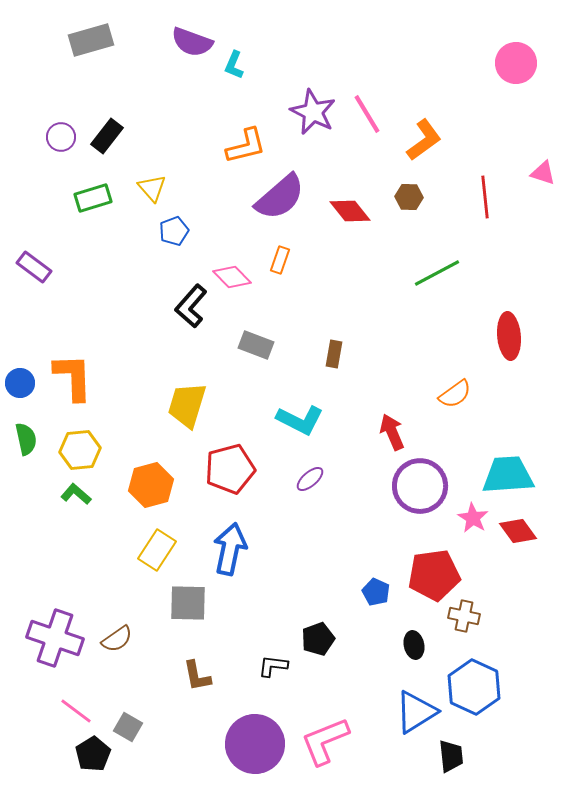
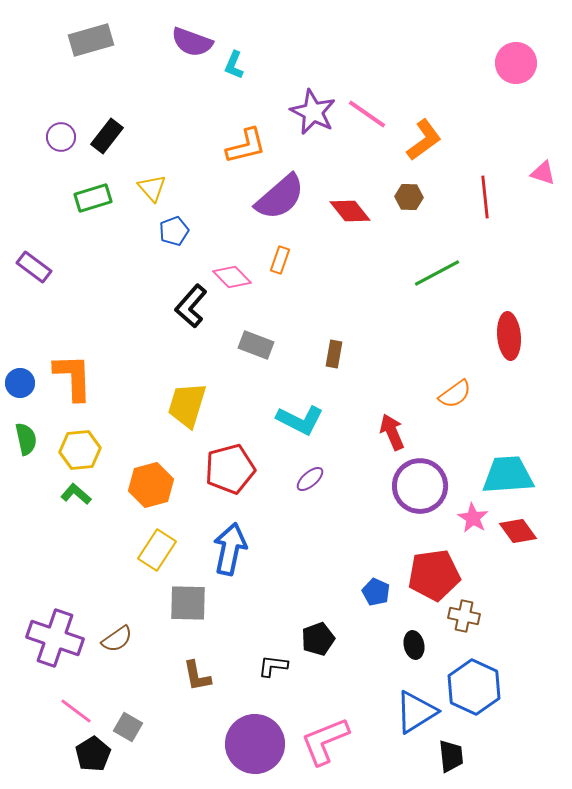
pink line at (367, 114): rotated 24 degrees counterclockwise
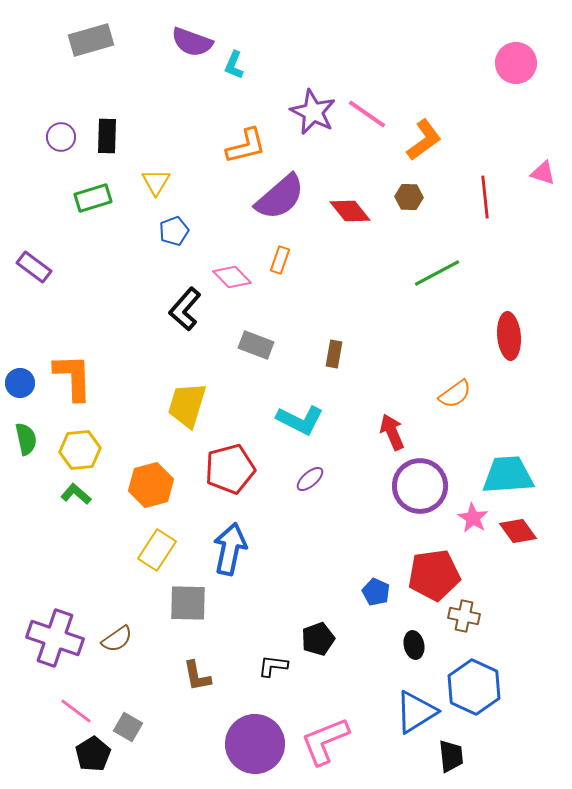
black rectangle at (107, 136): rotated 36 degrees counterclockwise
yellow triangle at (152, 188): moved 4 px right, 6 px up; rotated 12 degrees clockwise
black L-shape at (191, 306): moved 6 px left, 3 px down
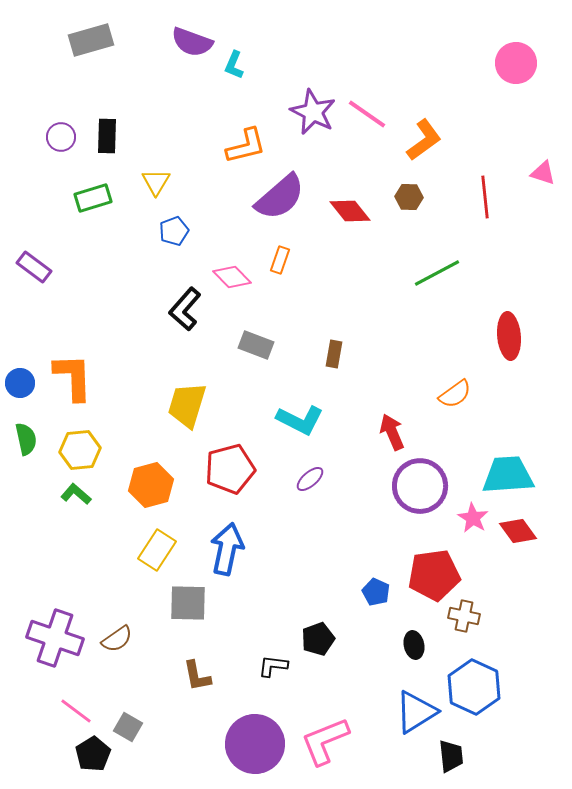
blue arrow at (230, 549): moved 3 px left
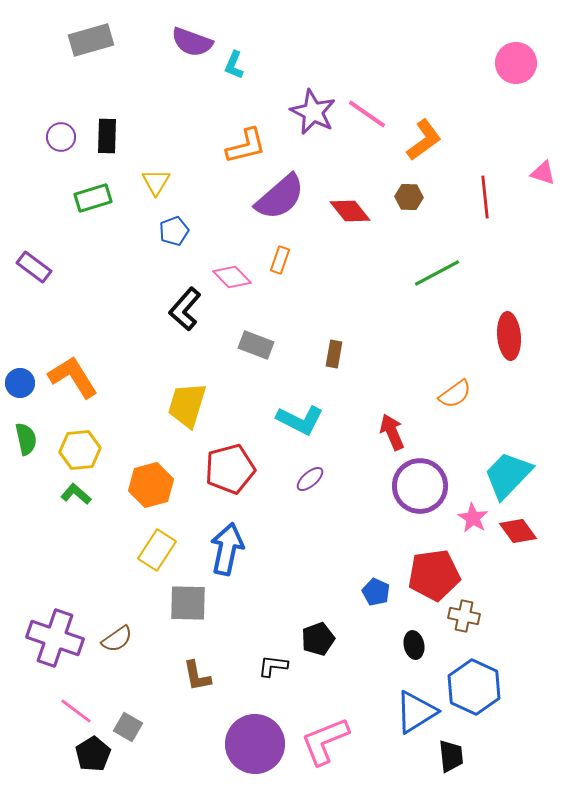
orange L-shape at (73, 377): rotated 30 degrees counterclockwise
cyan trapezoid at (508, 475): rotated 42 degrees counterclockwise
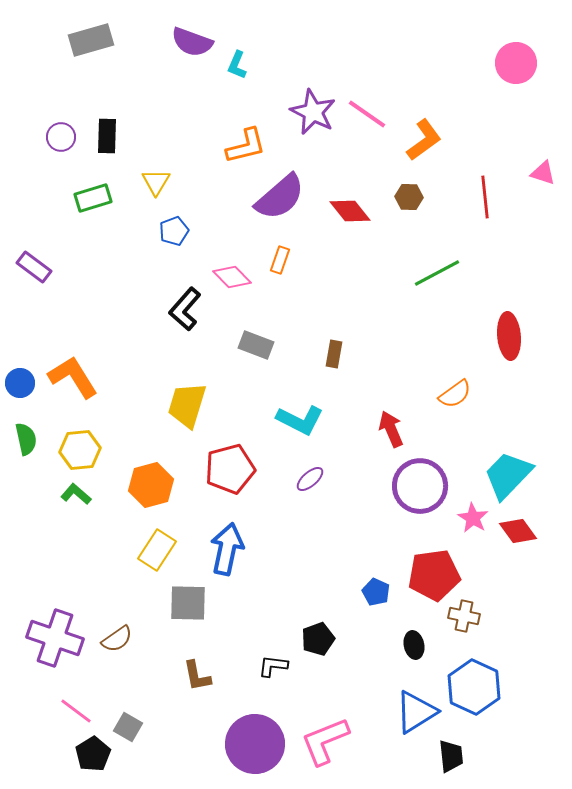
cyan L-shape at (234, 65): moved 3 px right
red arrow at (392, 432): moved 1 px left, 3 px up
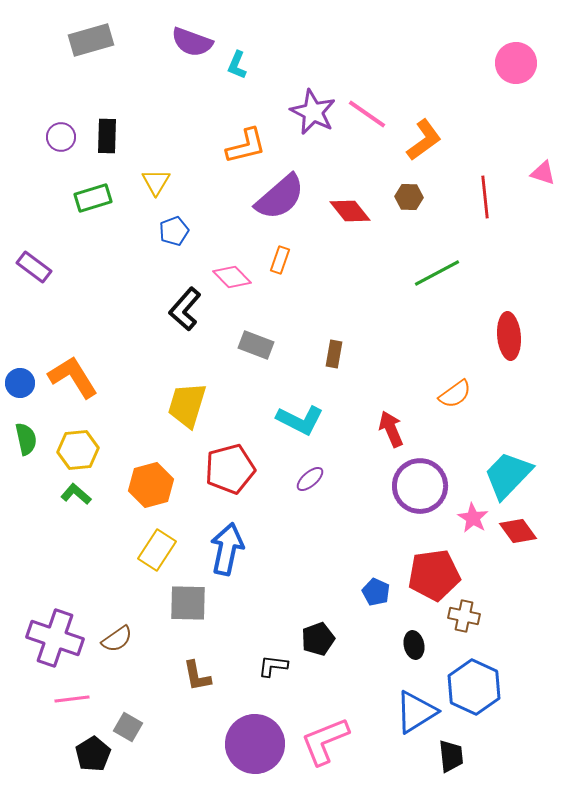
yellow hexagon at (80, 450): moved 2 px left
pink line at (76, 711): moved 4 px left, 12 px up; rotated 44 degrees counterclockwise
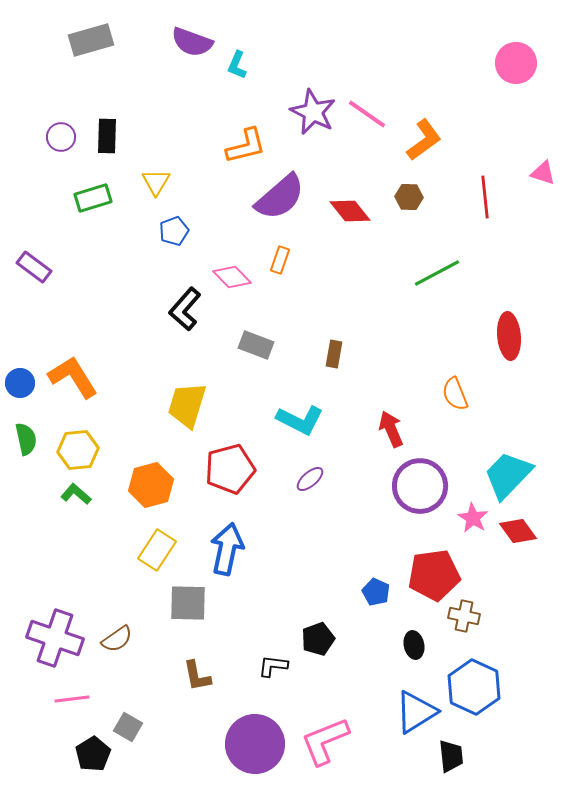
orange semicircle at (455, 394): rotated 104 degrees clockwise
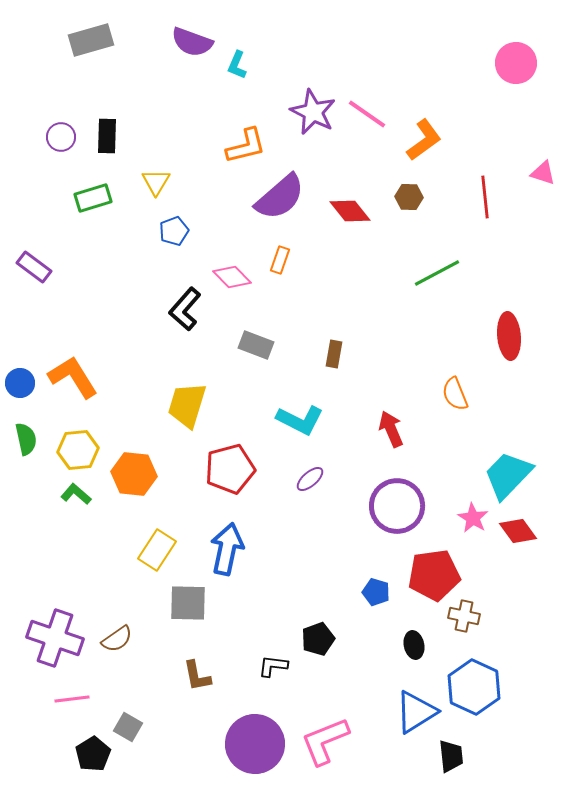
orange hexagon at (151, 485): moved 17 px left, 11 px up; rotated 21 degrees clockwise
purple circle at (420, 486): moved 23 px left, 20 px down
blue pentagon at (376, 592): rotated 8 degrees counterclockwise
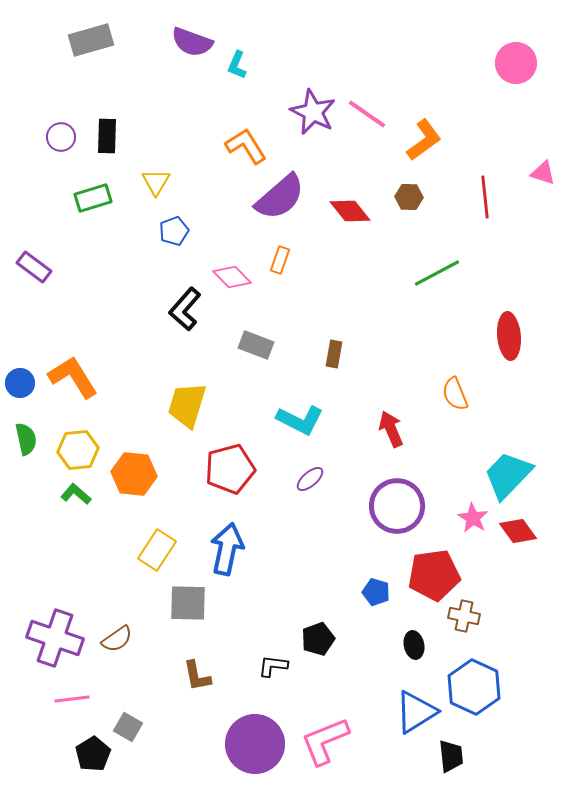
orange L-shape at (246, 146): rotated 108 degrees counterclockwise
